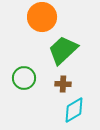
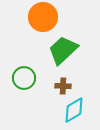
orange circle: moved 1 px right
brown cross: moved 2 px down
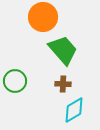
green trapezoid: rotated 92 degrees clockwise
green circle: moved 9 px left, 3 px down
brown cross: moved 2 px up
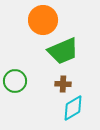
orange circle: moved 3 px down
green trapezoid: moved 1 px down; rotated 108 degrees clockwise
cyan diamond: moved 1 px left, 2 px up
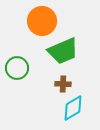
orange circle: moved 1 px left, 1 px down
green circle: moved 2 px right, 13 px up
